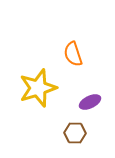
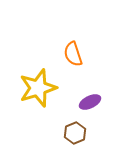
brown hexagon: rotated 25 degrees counterclockwise
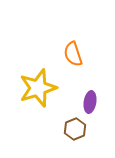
purple ellipse: rotated 55 degrees counterclockwise
brown hexagon: moved 4 px up
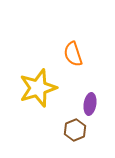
purple ellipse: moved 2 px down
brown hexagon: moved 1 px down
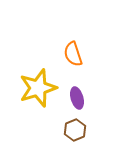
purple ellipse: moved 13 px left, 6 px up; rotated 25 degrees counterclockwise
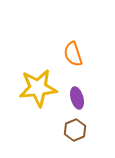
yellow star: rotated 12 degrees clockwise
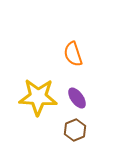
yellow star: moved 9 px down; rotated 9 degrees clockwise
purple ellipse: rotated 20 degrees counterclockwise
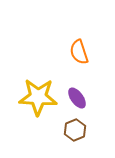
orange semicircle: moved 6 px right, 2 px up
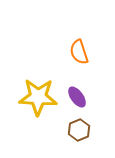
purple ellipse: moved 1 px up
brown hexagon: moved 4 px right
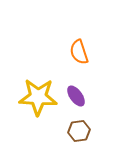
purple ellipse: moved 1 px left, 1 px up
brown hexagon: moved 1 px down; rotated 15 degrees clockwise
